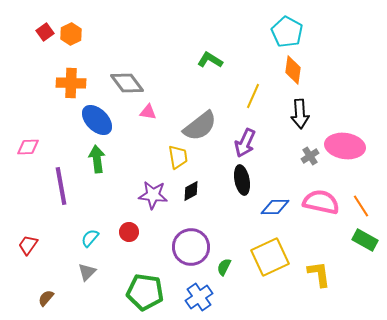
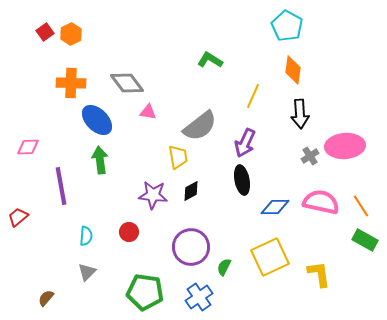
cyan pentagon: moved 6 px up
pink ellipse: rotated 12 degrees counterclockwise
green arrow: moved 3 px right, 1 px down
cyan semicircle: moved 4 px left, 2 px up; rotated 144 degrees clockwise
red trapezoid: moved 10 px left, 28 px up; rotated 15 degrees clockwise
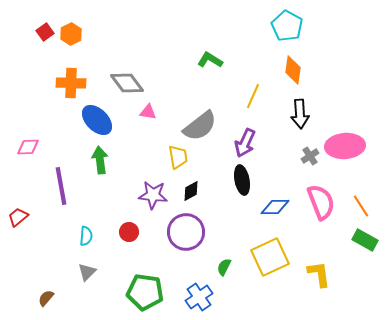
pink semicircle: rotated 57 degrees clockwise
purple circle: moved 5 px left, 15 px up
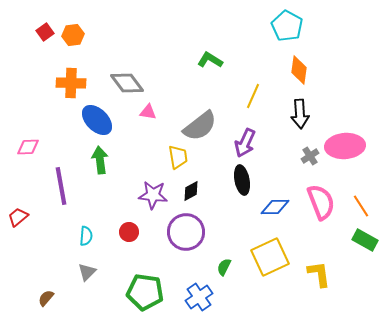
orange hexagon: moved 2 px right, 1 px down; rotated 20 degrees clockwise
orange diamond: moved 6 px right
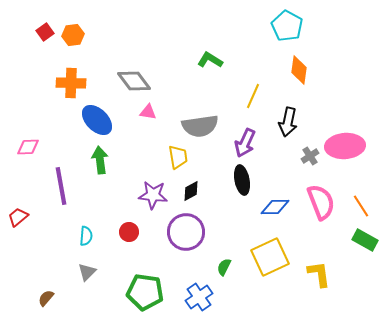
gray diamond: moved 7 px right, 2 px up
black arrow: moved 12 px left, 8 px down; rotated 16 degrees clockwise
gray semicircle: rotated 30 degrees clockwise
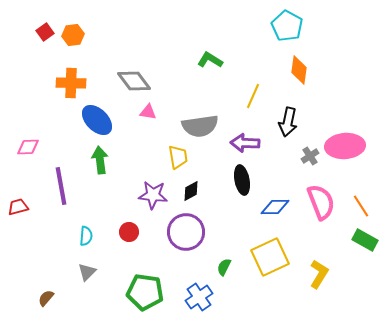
purple arrow: rotated 68 degrees clockwise
red trapezoid: moved 10 px up; rotated 25 degrees clockwise
yellow L-shape: rotated 40 degrees clockwise
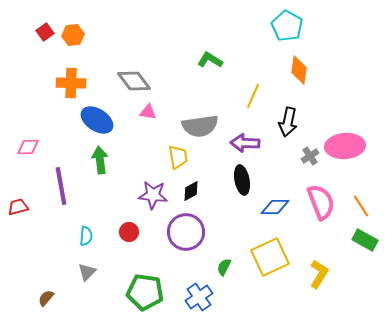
blue ellipse: rotated 12 degrees counterclockwise
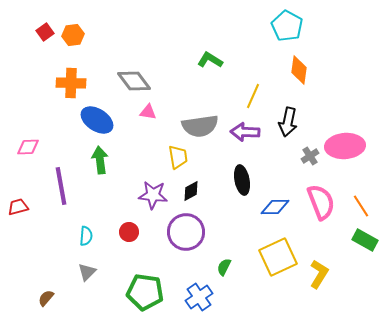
purple arrow: moved 11 px up
yellow square: moved 8 px right
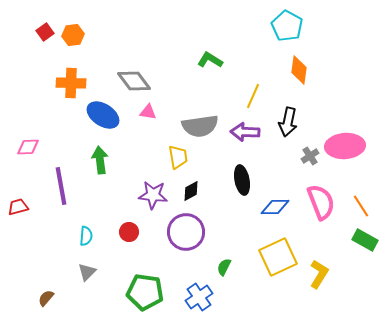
blue ellipse: moved 6 px right, 5 px up
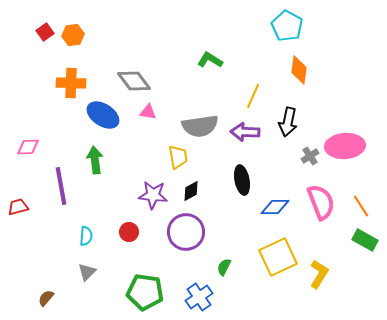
green arrow: moved 5 px left
